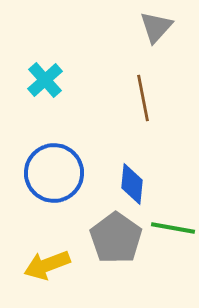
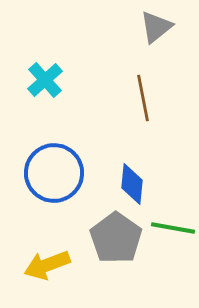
gray triangle: rotated 9 degrees clockwise
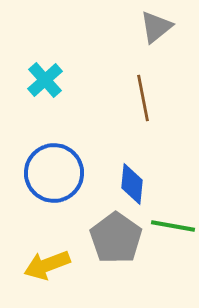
green line: moved 2 px up
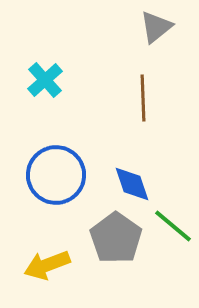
brown line: rotated 9 degrees clockwise
blue circle: moved 2 px right, 2 px down
blue diamond: rotated 24 degrees counterclockwise
green line: rotated 30 degrees clockwise
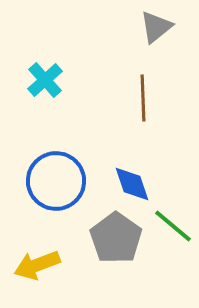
blue circle: moved 6 px down
yellow arrow: moved 10 px left
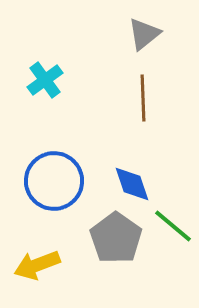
gray triangle: moved 12 px left, 7 px down
cyan cross: rotated 6 degrees clockwise
blue circle: moved 2 px left
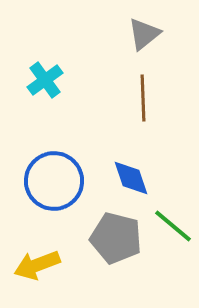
blue diamond: moved 1 px left, 6 px up
gray pentagon: rotated 21 degrees counterclockwise
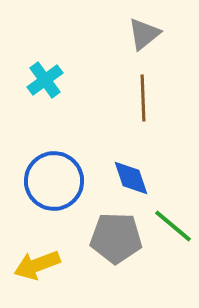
gray pentagon: rotated 12 degrees counterclockwise
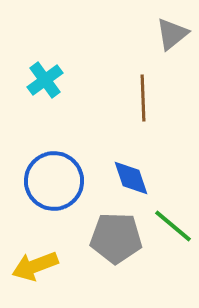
gray triangle: moved 28 px right
yellow arrow: moved 2 px left, 1 px down
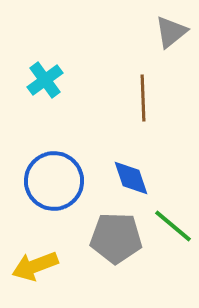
gray triangle: moved 1 px left, 2 px up
